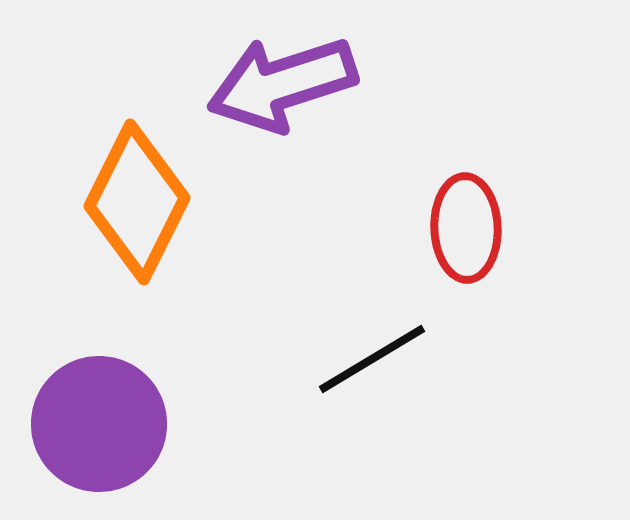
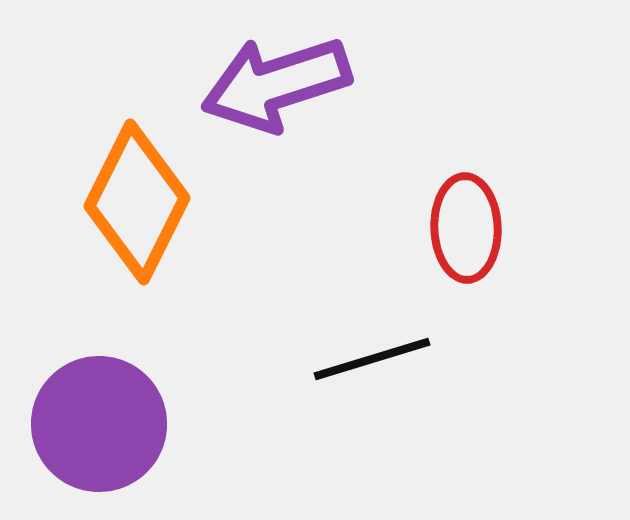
purple arrow: moved 6 px left
black line: rotated 14 degrees clockwise
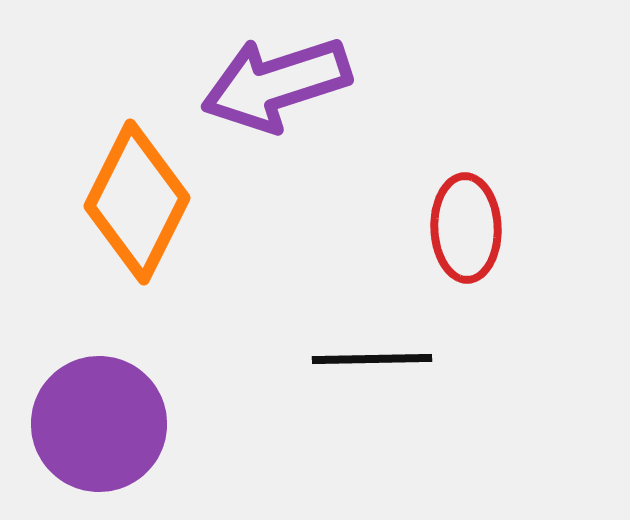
black line: rotated 16 degrees clockwise
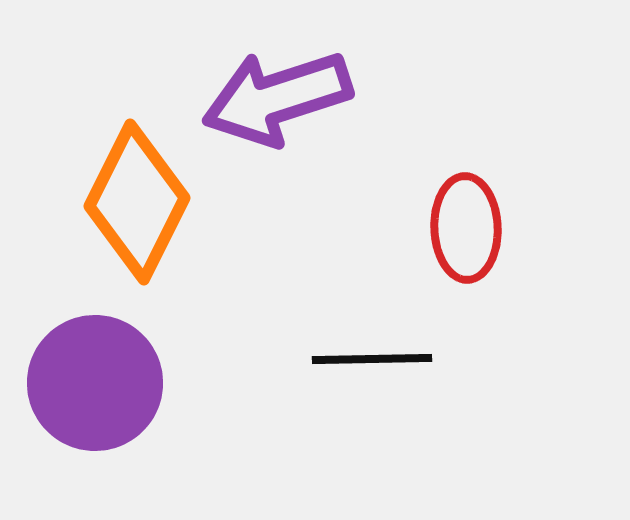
purple arrow: moved 1 px right, 14 px down
purple circle: moved 4 px left, 41 px up
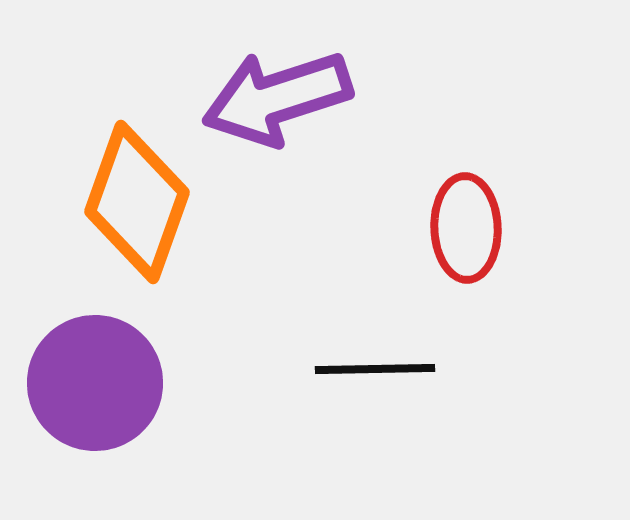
orange diamond: rotated 7 degrees counterclockwise
black line: moved 3 px right, 10 px down
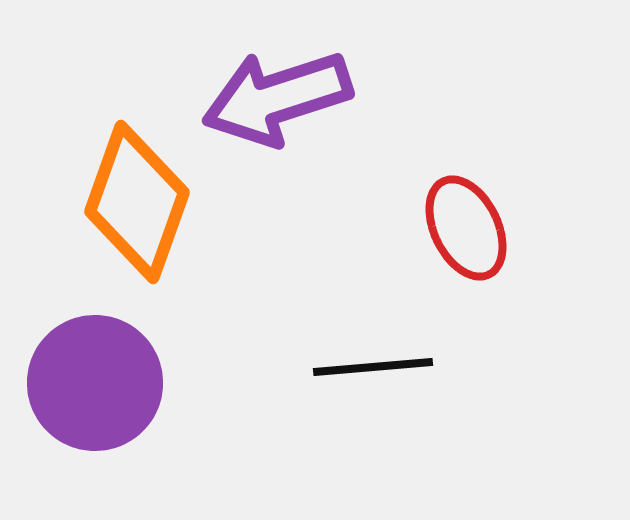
red ellipse: rotated 24 degrees counterclockwise
black line: moved 2 px left, 2 px up; rotated 4 degrees counterclockwise
